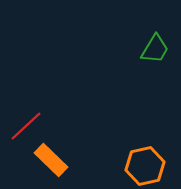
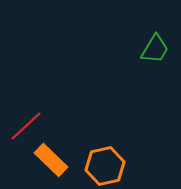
orange hexagon: moved 40 px left
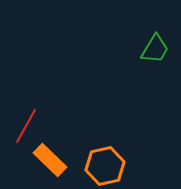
red line: rotated 18 degrees counterclockwise
orange rectangle: moved 1 px left
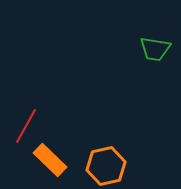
green trapezoid: rotated 68 degrees clockwise
orange hexagon: moved 1 px right
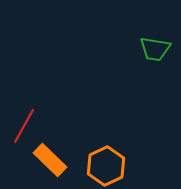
red line: moved 2 px left
orange hexagon: rotated 12 degrees counterclockwise
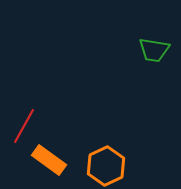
green trapezoid: moved 1 px left, 1 px down
orange rectangle: moved 1 px left; rotated 8 degrees counterclockwise
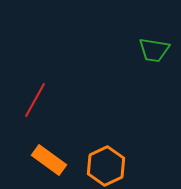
red line: moved 11 px right, 26 px up
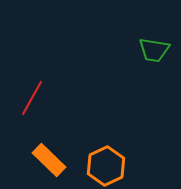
red line: moved 3 px left, 2 px up
orange rectangle: rotated 8 degrees clockwise
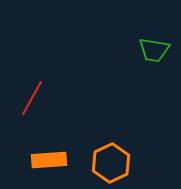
orange rectangle: rotated 48 degrees counterclockwise
orange hexagon: moved 5 px right, 3 px up
